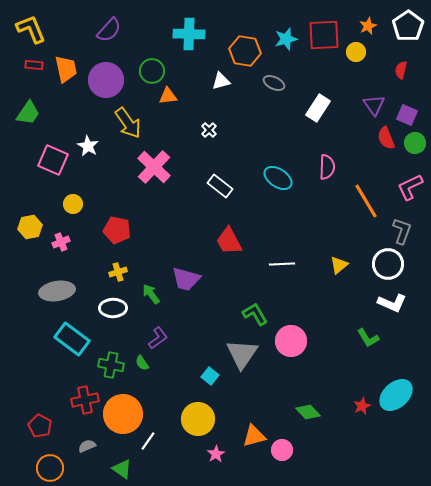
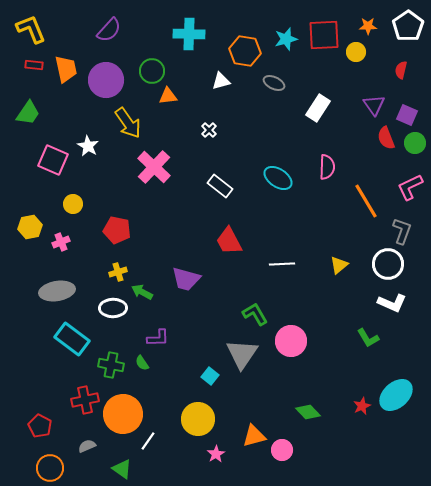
orange star at (368, 26): rotated 24 degrees clockwise
green arrow at (151, 294): moved 9 px left, 2 px up; rotated 25 degrees counterclockwise
purple L-shape at (158, 338): rotated 35 degrees clockwise
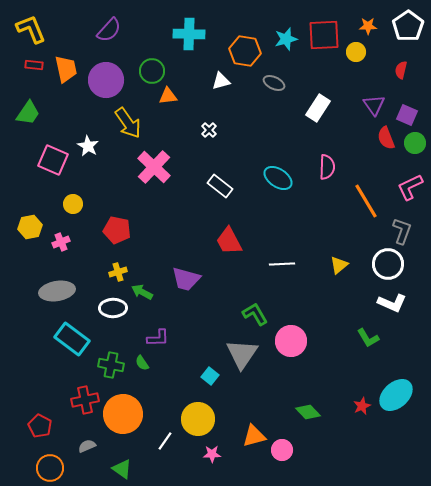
white line at (148, 441): moved 17 px right
pink star at (216, 454): moved 4 px left; rotated 30 degrees clockwise
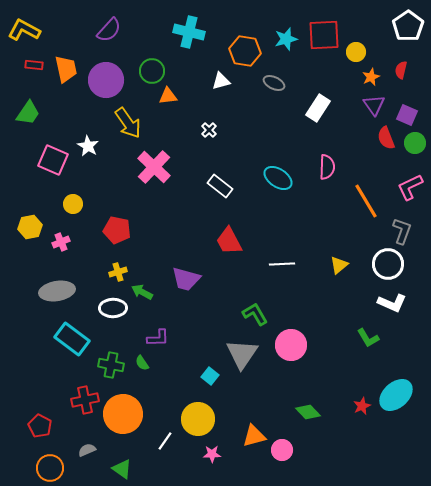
orange star at (368, 26): moved 3 px right, 51 px down; rotated 24 degrees counterclockwise
yellow L-shape at (31, 29): moved 7 px left, 1 px down; rotated 40 degrees counterclockwise
cyan cross at (189, 34): moved 2 px up; rotated 12 degrees clockwise
pink circle at (291, 341): moved 4 px down
gray semicircle at (87, 446): moved 4 px down
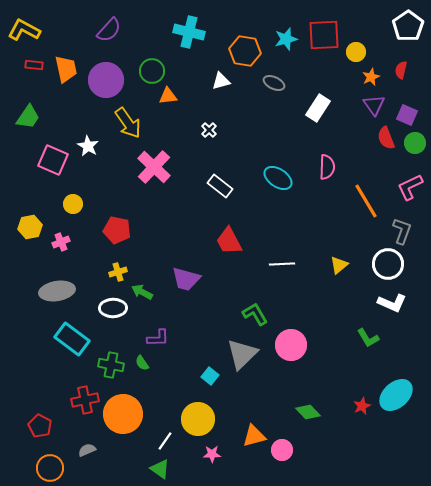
green trapezoid at (28, 113): moved 4 px down
gray triangle at (242, 354): rotated 12 degrees clockwise
green triangle at (122, 469): moved 38 px right
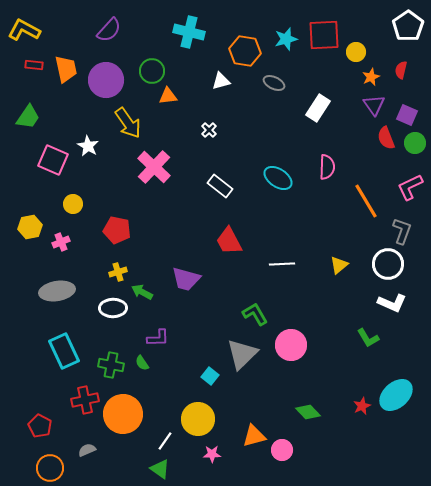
cyan rectangle at (72, 339): moved 8 px left, 12 px down; rotated 28 degrees clockwise
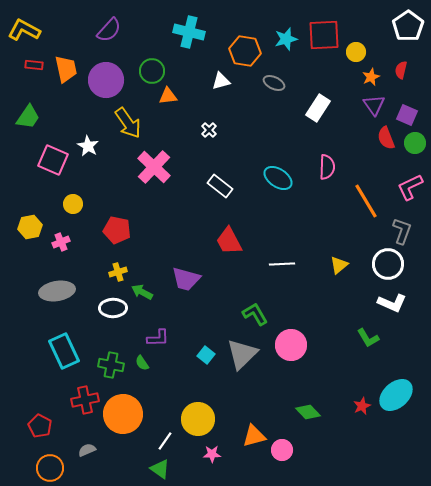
cyan square at (210, 376): moved 4 px left, 21 px up
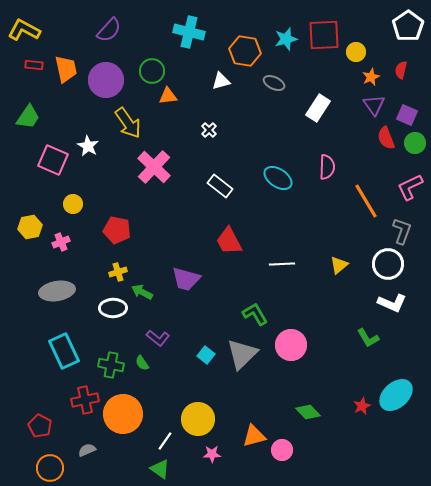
purple L-shape at (158, 338): rotated 40 degrees clockwise
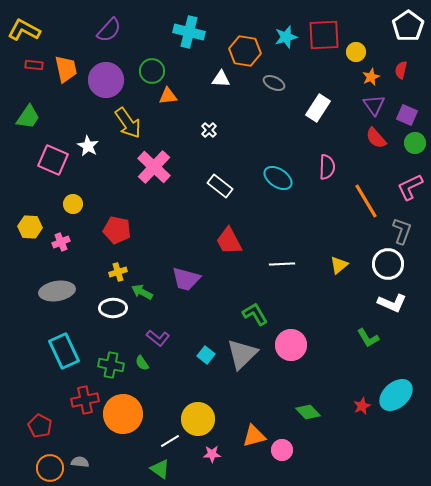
cyan star at (286, 39): moved 2 px up
white triangle at (221, 81): moved 2 px up; rotated 18 degrees clockwise
red semicircle at (386, 138): moved 10 px left; rotated 20 degrees counterclockwise
yellow hexagon at (30, 227): rotated 15 degrees clockwise
white line at (165, 441): moved 5 px right; rotated 24 degrees clockwise
gray semicircle at (87, 450): moved 7 px left, 12 px down; rotated 30 degrees clockwise
